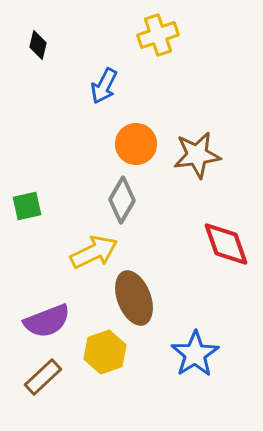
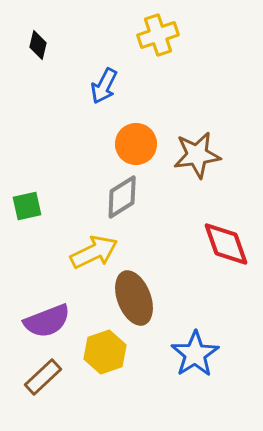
gray diamond: moved 3 px up; rotated 27 degrees clockwise
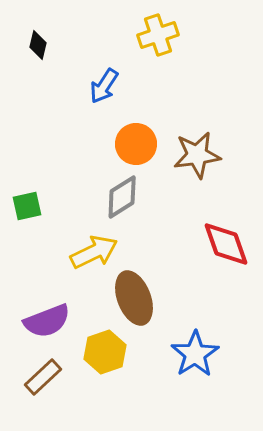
blue arrow: rotated 6 degrees clockwise
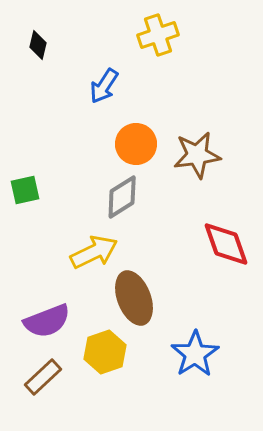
green square: moved 2 px left, 16 px up
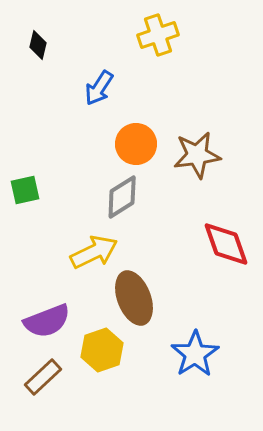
blue arrow: moved 5 px left, 2 px down
yellow hexagon: moved 3 px left, 2 px up
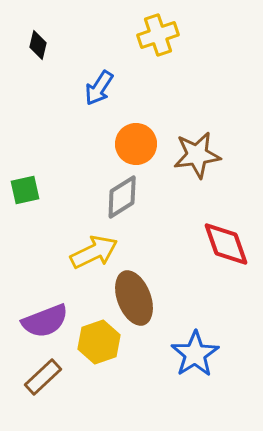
purple semicircle: moved 2 px left
yellow hexagon: moved 3 px left, 8 px up
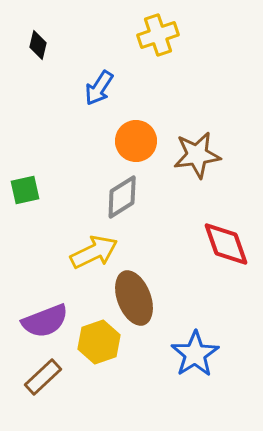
orange circle: moved 3 px up
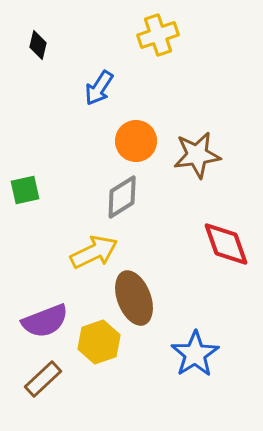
brown rectangle: moved 2 px down
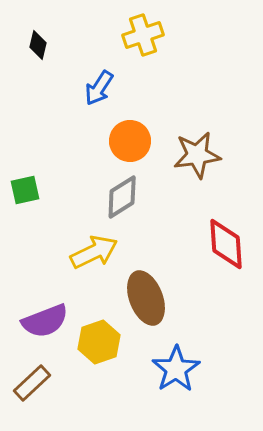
yellow cross: moved 15 px left
orange circle: moved 6 px left
red diamond: rotated 16 degrees clockwise
brown ellipse: moved 12 px right
blue star: moved 19 px left, 15 px down
brown rectangle: moved 11 px left, 4 px down
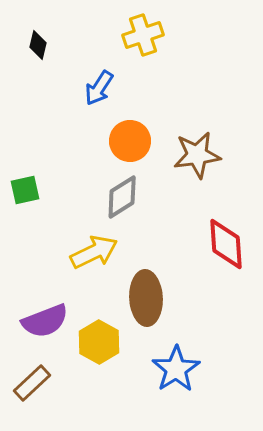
brown ellipse: rotated 18 degrees clockwise
yellow hexagon: rotated 12 degrees counterclockwise
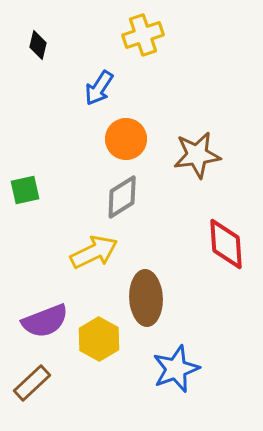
orange circle: moved 4 px left, 2 px up
yellow hexagon: moved 3 px up
blue star: rotated 12 degrees clockwise
